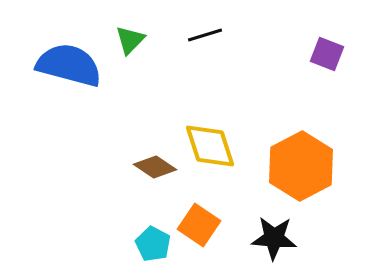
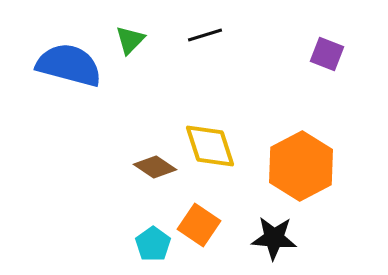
cyan pentagon: rotated 8 degrees clockwise
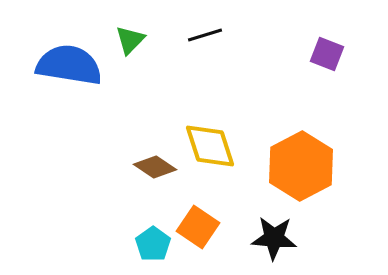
blue semicircle: rotated 6 degrees counterclockwise
orange square: moved 1 px left, 2 px down
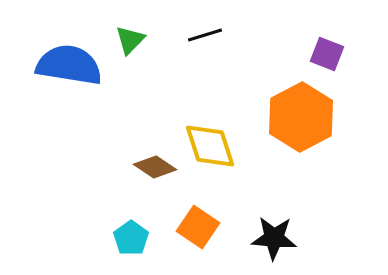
orange hexagon: moved 49 px up
cyan pentagon: moved 22 px left, 6 px up
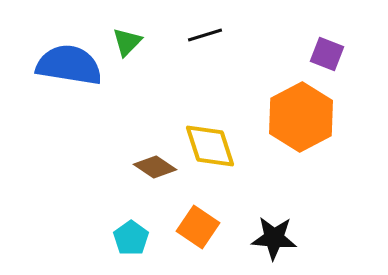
green triangle: moved 3 px left, 2 px down
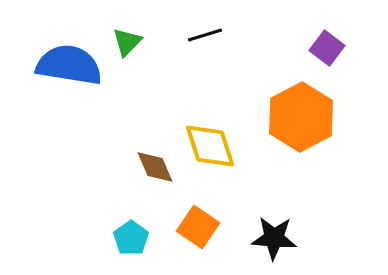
purple square: moved 6 px up; rotated 16 degrees clockwise
brown diamond: rotated 33 degrees clockwise
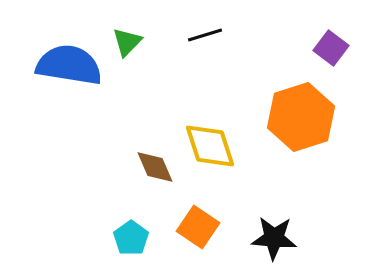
purple square: moved 4 px right
orange hexagon: rotated 10 degrees clockwise
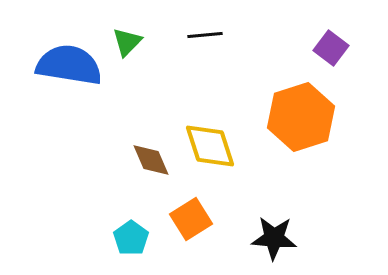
black line: rotated 12 degrees clockwise
brown diamond: moved 4 px left, 7 px up
orange square: moved 7 px left, 8 px up; rotated 24 degrees clockwise
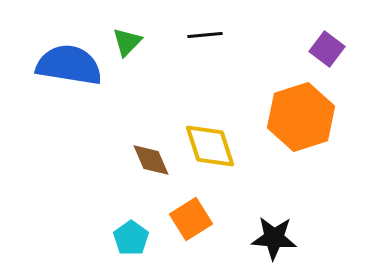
purple square: moved 4 px left, 1 px down
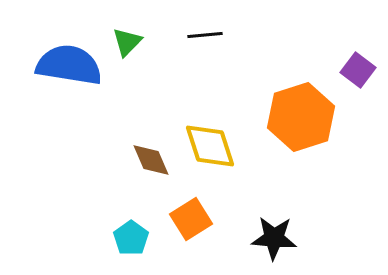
purple square: moved 31 px right, 21 px down
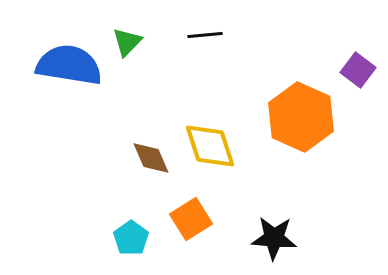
orange hexagon: rotated 18 degrees counterclockwise
brown diamond: moved 2 px up
